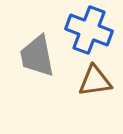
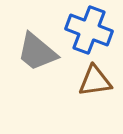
gray trapezoid: moved 4 px up; rotated 39 degrees counterclockwise
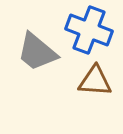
brown triangle: rotated 12 degrees clockwise
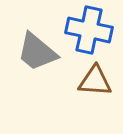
blue cross: rotated 9 degrees counterclockwise
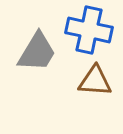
gray trapezoid: rotated 99 degrees counterclockwise
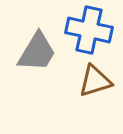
brown triangle: rotated 21 degrees counterclockwise
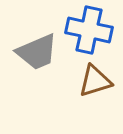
gray trapezoid: rotated 36 degrees clockwise
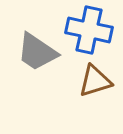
gray trapezoid: rotated 57 degrees clockwise
